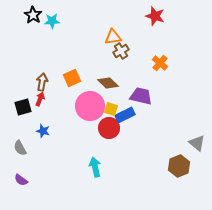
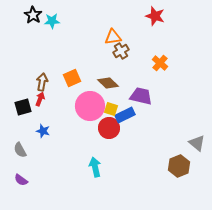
gray semicircle: moved 2 px down
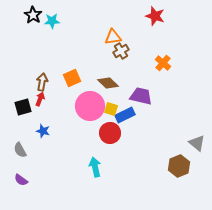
orange cross: moved 3 px right
red circle: moved 1 px right, 5 px down
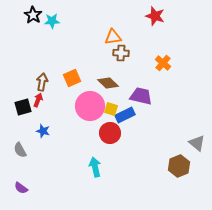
brown cross: moved 2 px down; rotated 35 degrees clockwise
red arrow: moved 2 px left, 1 px down
purple semicircle: moved 8 px down
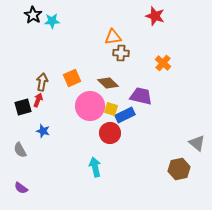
brown hexagon: moved 3 px down; rotated 10 degrees clockwise
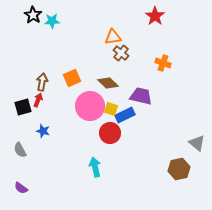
red star: rotated 18 degrees clockwise
brown cross: rotated 35 degrees clockwise
orange cross: rotated 21 degrees counterclockwise
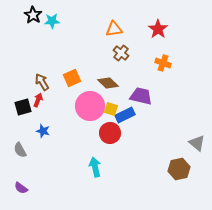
red star: moved 3 px right, 13 px down
orange triangle: moved 1 px right, 8 px up
brown arrow: rotated 42 degrees counterclockwise
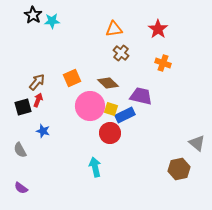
brown arrow: moved 5 px left; rotated 72 degrees clockwise
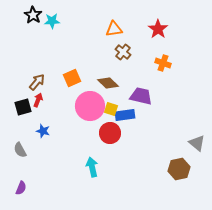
brown cross: moved 2 px right, 1 px up
blue rectangle: rotated 18 degrees clockwise
cyan arrow: moved 3 px left
purple semicircle: rotated 104 degrees counterclockwise
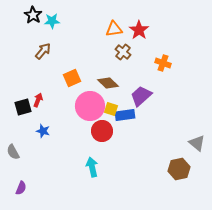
red star: moved 19 px left, 1 px down
brown arrow: moved 6 px right, 31 px up
purple trapezoid: rotated 55 degrees counterclockwise
red circle: moved 8 px left, 2 px up
gray semicircle: moved 7 px left, 2 px down
